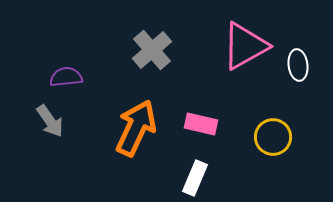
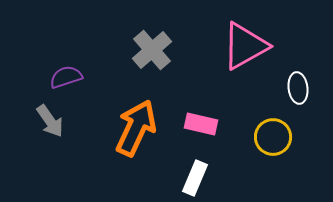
white ellipse: moved 23 px down
purple semicircle: rotated 12 degrees counterclockwise
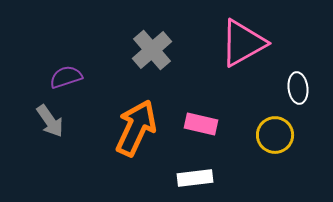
pink triangle: moved 2 px left, 3 px up
yellow circle: moved 2 px right, 2 px up
white rectangle: rotated 60 degrees clockwise
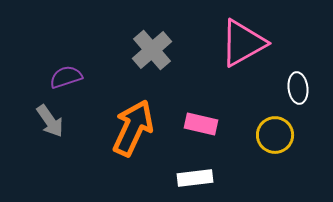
orange arrow: moved 3 px left
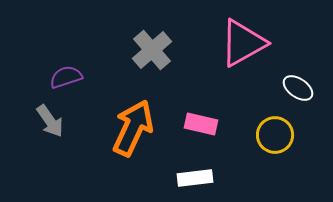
white ellipse: rotated 48 degrees counterclockwise
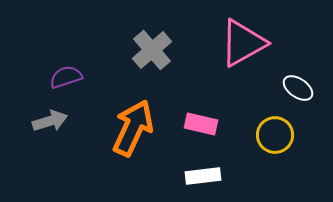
gray arrow: rotated 72 degrees counterclockwise
white rectangle: moved 8 px right, 2 px up
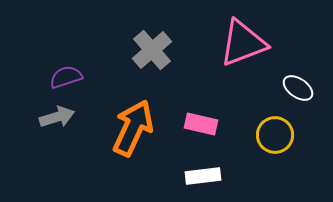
pink triangle: rotated 8 degrees clockwise
gray arrow: moved 7 px right, 4 px up
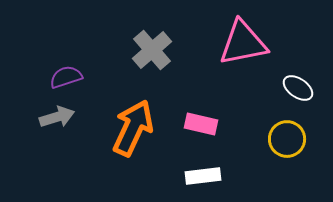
pink triangle: rotated 10 degrees clockwise
yellow circle: moved 12 px right, 4 px down
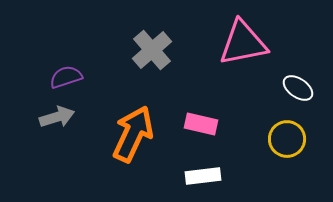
orange arrow: moved 6 px down
